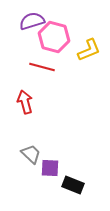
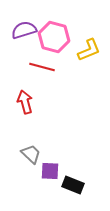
purple semicircle: moved 8 px left, 9 px down
purple square: moved 3 px down
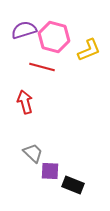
gray trapezoid: moved 2 px right, 1 px up
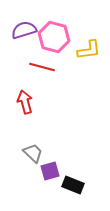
yellow L-shape: rotated 15 degrees clockwise
purple square: rotated 18 degrees counterclockwise
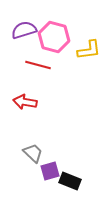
red line: moved 4 px left, 2 px up
red arrow: rotated 65 degrees counterclockwise
black rectangle: moved 3 px left, 4 px up
